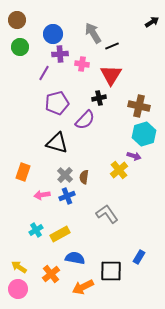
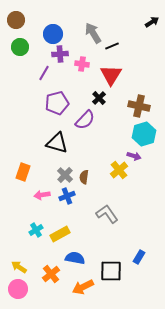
brown circle: moved 1 px left
black cross: rotated 32 degrees counterclockwise
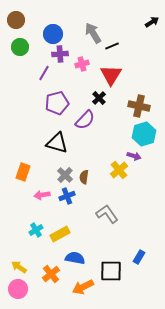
pink cross: rotated 24 degrees counterclockwise
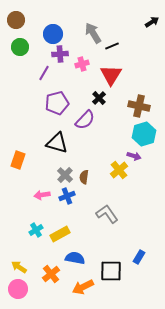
orange rectangle: moved 5 px left, 12 px up
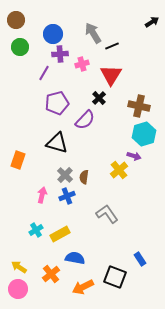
pink arrow: rotated 112 degrees clockwise
blue rectangle: moved 1 px right, 2 px down; rotated 64 degrees counterclockwise
black square: moved 4 px right, 6 px down; rotated 20 degrees clockwise
